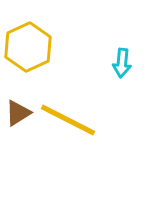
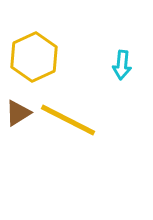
yellow hexagon: moved 6 px right, 10 px down
cyan arrow: moved 2 px down
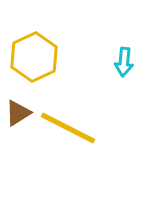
cyan arrow: moved 2 px right, 3 px up
yellow line: moved 8 px down
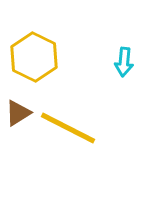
yellow hexagon: rotated 9 degrees counterclockwise
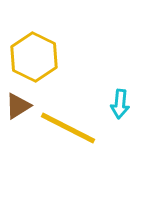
cyan arrow: moved 4 px left, 42 px down
brown triangle: moved 7 px up
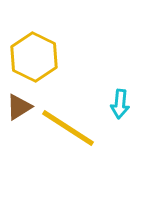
brown triangle: moved 1 px right, 1 px down
yellow line: rotated 6 degrees clockwise
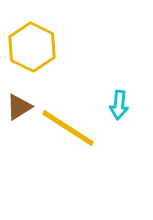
yellow hexagon: moved 2 px left, 10 px up
cyan arrow: moved 1 px left, 1 px down
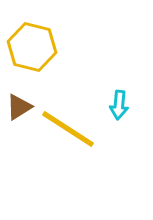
yellow hexagon: rotated 12 degrees counterclockwise
yellow line: moved 1 px down
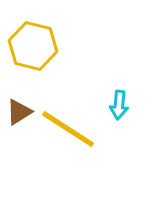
yellow hexagon: moved 1 px right, 1 px up
brown triangle: moved 5 px down
